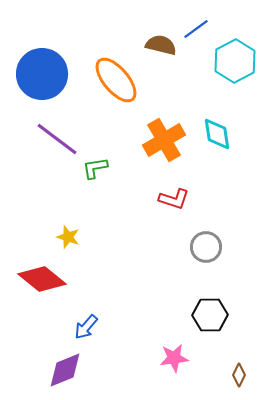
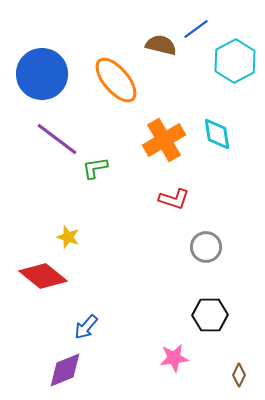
red diamond: moved 1 px right, 3 px up
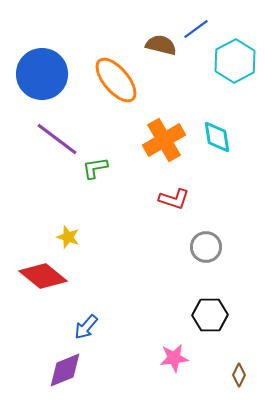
cyan diamond: moved 3 px down
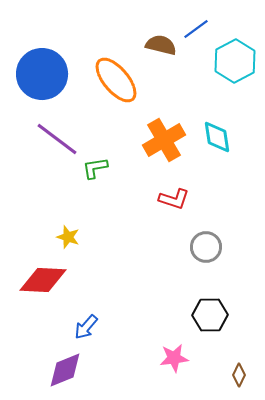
red diamond: moved 4 px down; rotated 36 degrees counterclockwise
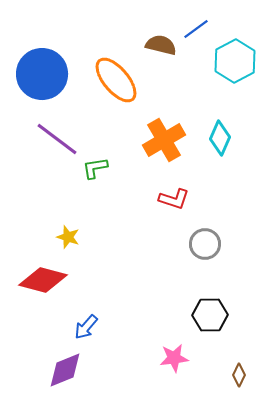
cyan diamond: moved 3 px right, 1 px down; rotated 32 degrees clockwise
gray circle: moved 1 px left, 3 px up
red diamond: rotated 12 degrees clockwise
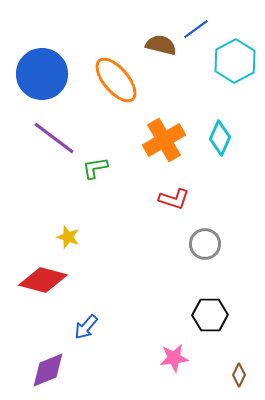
purple line: moved 3 px left, 1 px up
purple diamond: moved 17 px left
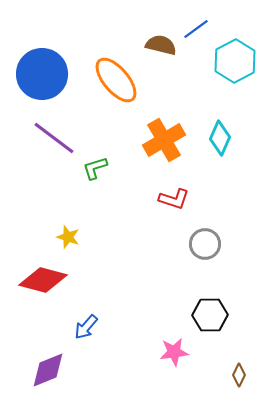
green L-shape: rotated 8 degrees counterclockwise
pink star: moved 6 px up
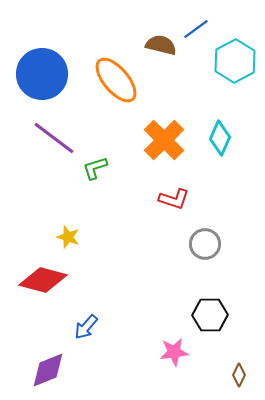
orange cross: rotated 15 degrees counterclockwise
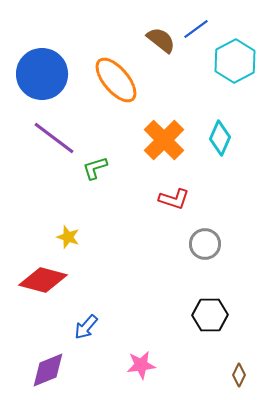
brown semicircle: moved 5 px up; rotated 24 degrees clockwise
pink star: moved 33 px left, 13 px down
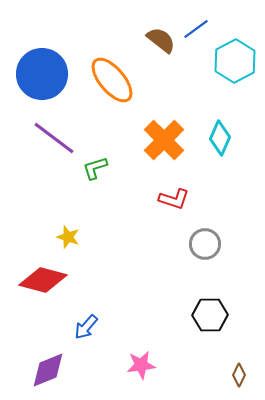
orange ellipse: moved 4 px left
